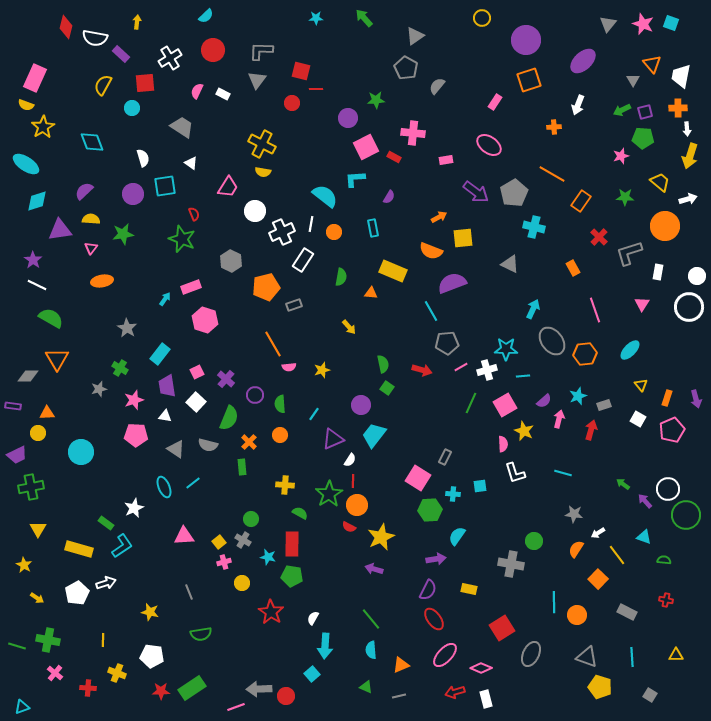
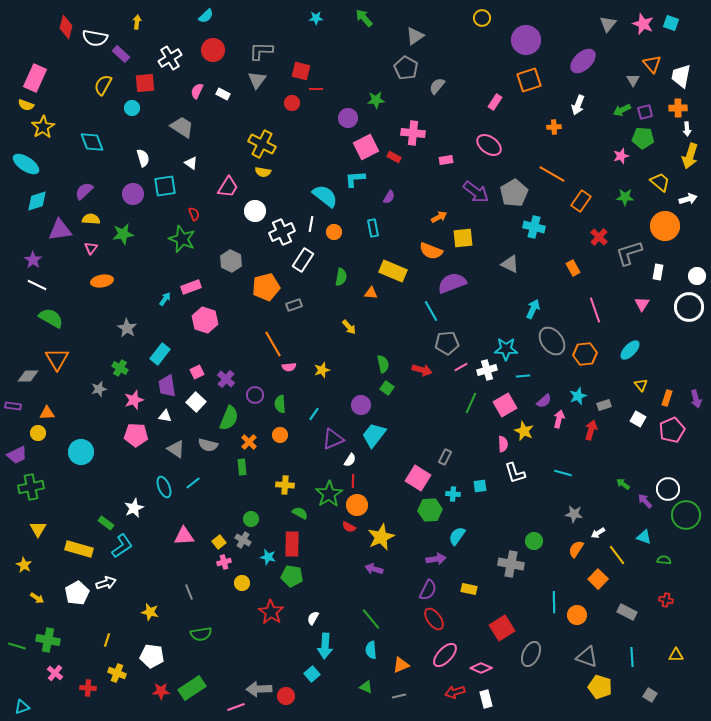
yellow line at (103, 640): moved 4 px right; rotated 16 degrees clockwise
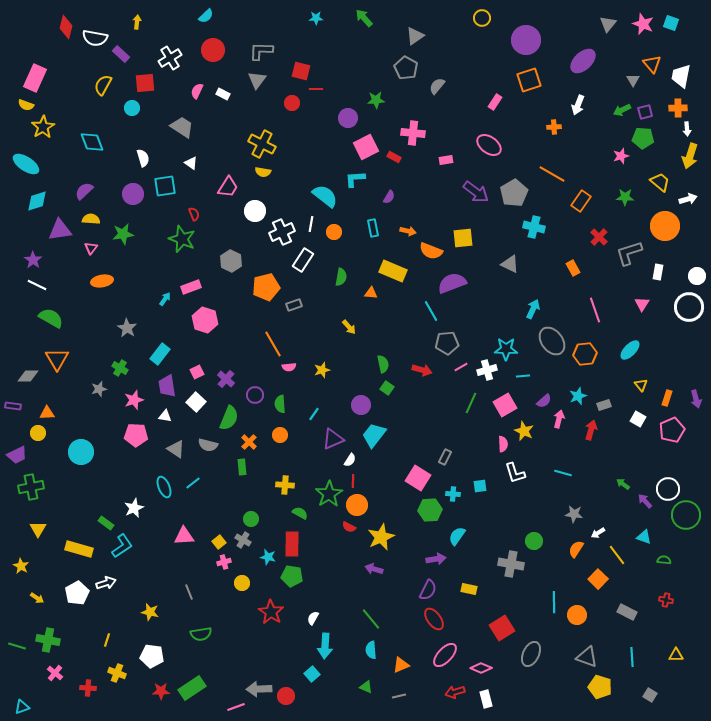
orange arrow at (439, 217): moved 31 px left, 14 px down; rotated 42 degrees clockwise
yellow star at (24, 565): moved 3 px left, 1 px down
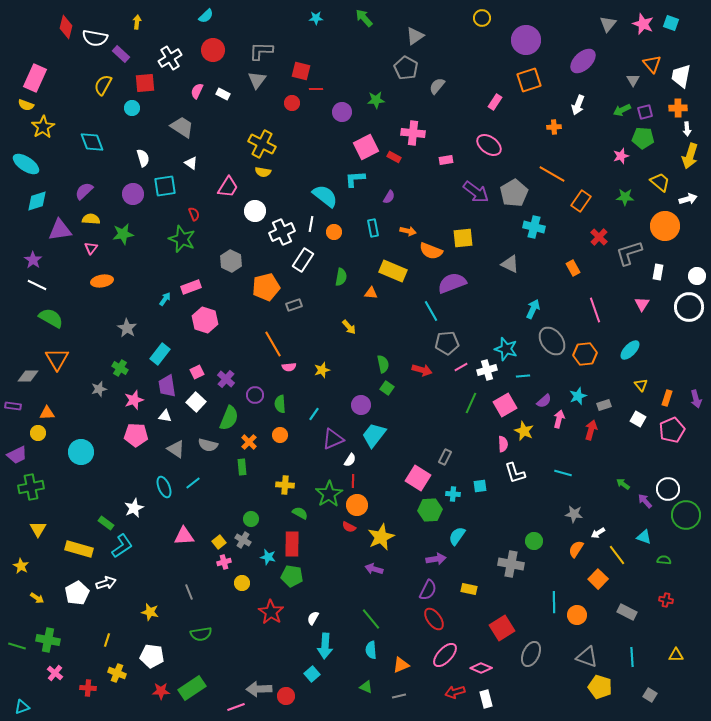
purple circle at (348, 118): moved 6 px left, 6 px up
cyan star at (506, 349): rotated 15 degrees clockwise
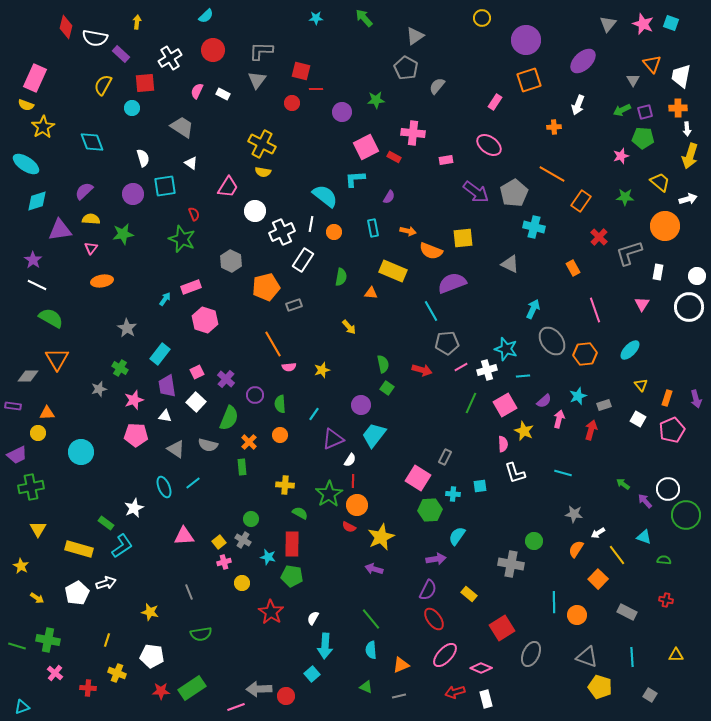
yellow rectangle at (469, 589): moved 5 px down; rotated 28 degrees clockwise
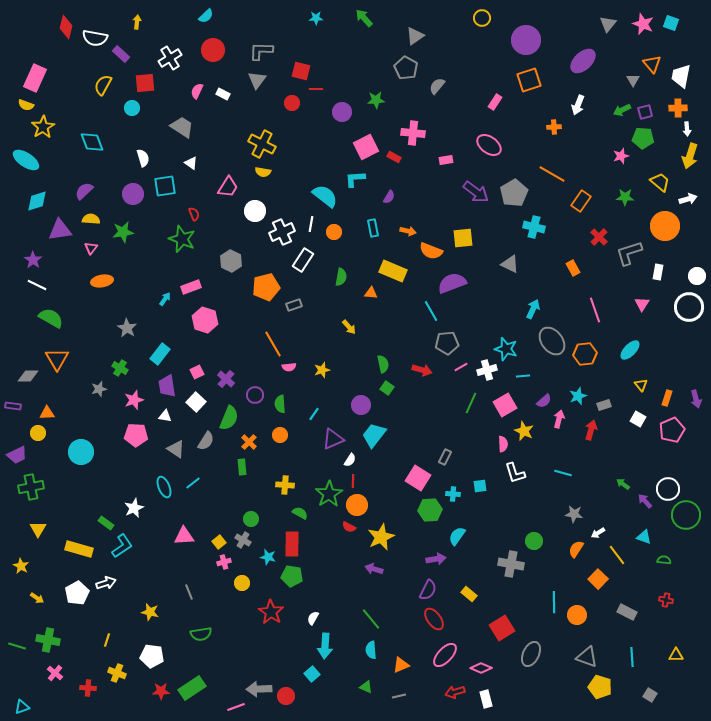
cyan ellipse at (26, 164): moved 4 px up
green star at (123, 234): moved 2 px up
gray semicircle at (208, 445): moved 2 px left, 4 px up; rotated 72 degrees counterclockwise
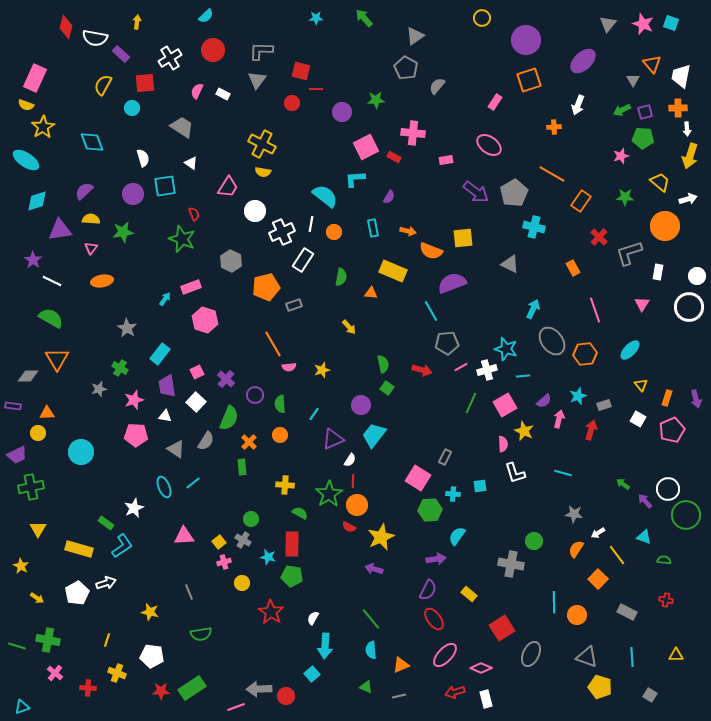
white line at (37, 285): moved 15 px right, 4 px up
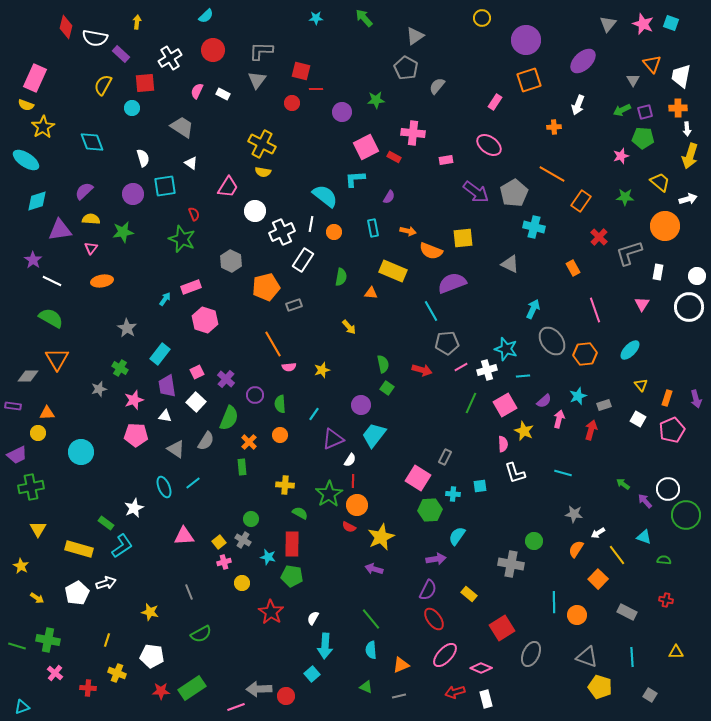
green semicircle at (201, 634): rotated 20 degrees counterclockwise
yellow triangle at (676, 655): moved 3 px up
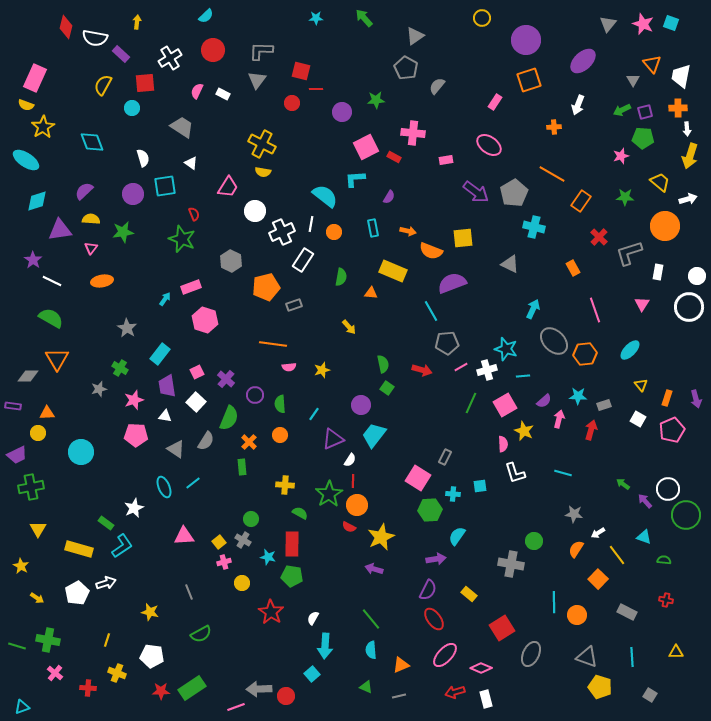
gray ellipse at (552, 341): moved 2 px right; rotated 8 degrees counterclockwise
orange line at (273, 344): rotated 52 degrees counterclockwise
cyan star at (578, 396): rotated 24 degrees clockwise
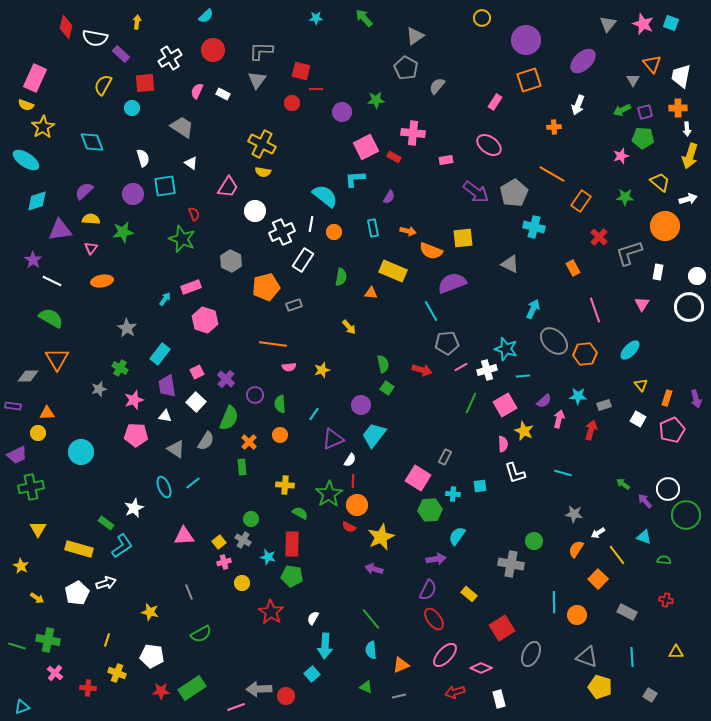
white rectangle at (486, 699): moved 13 px right
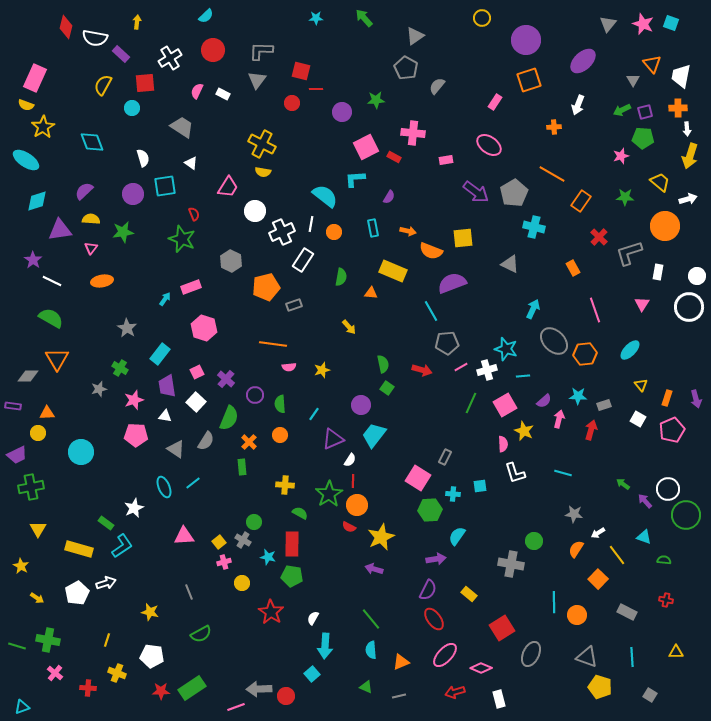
pink hexagon at (205, 320): moved 1 px left, 8 px down
green circle at (251, 519): moved 3 px right, 3 px down
orange triangle at (401, 665): moved 3 px up
